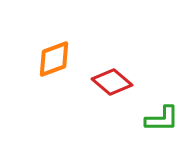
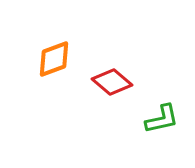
green L-shape: rotated 12 degrees counterclockwise
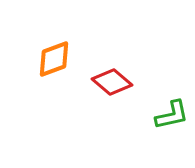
green L-shape: moved 10 px right, 4 px up
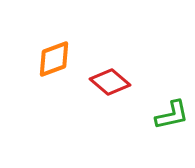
red diamond: moved 2 px left
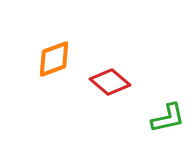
green L-shape: moved 4 px left, 3 px down
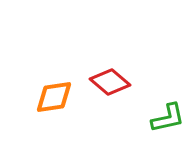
orange diamond: moved 38 px down; rotated 12 degrees clockwise
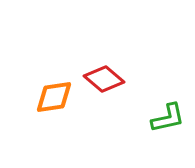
red diamond: moved 6 px left, 3 px up
